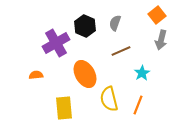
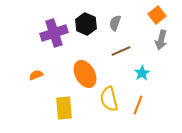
black hexagon: moved 1 px right, 2 px up
purple cross: moved 2 px left, 10 px up; rotated 12 degrees clockwise
orange semicircle: rotated 16 degrees counterclockwise
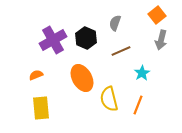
black hexagon: moved 14 px down
purple cross: moved 1 px left, 7 px down; rotated 12 degrees counterclockwise
orange ellipse: moved 3 px left, 4 px down
yellow rectangle: moved 23 px left
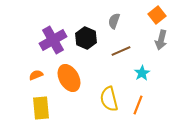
gray semicircle: moved 1 px left, 2 px up
orange ellipse: moved 13 px left
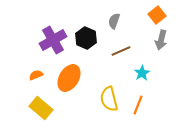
orange ellipse: rotated 60 degrees clockwise
yellow rectangle: rotated 45 degrees counterclockwise
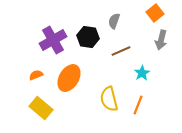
orange square: moved 2 px left, 2 px up
black hexagon: moved 2 px right, 1 px up; rotated 15 degrees counterclockwise
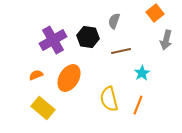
gray arrow: moved 5 px right
brown line: rotated 12 degrees clockwise
yellow rectangle: moved 2 px right
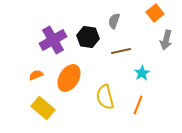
yellow semicircle: moved 4 px left, 2 px up
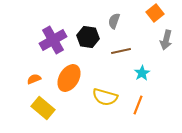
orange semicircle: moved 2 px left, 4 px down
yellow semicircle: rotated 60 degrees counterclockwise
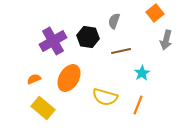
purple cross: moved 1 px down
